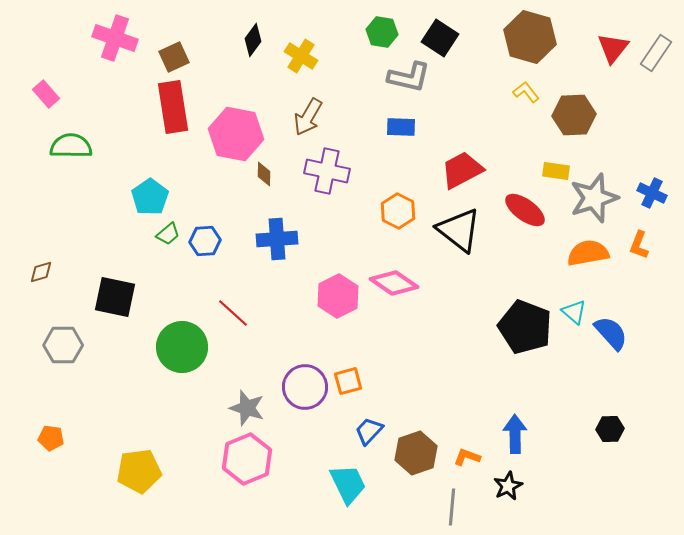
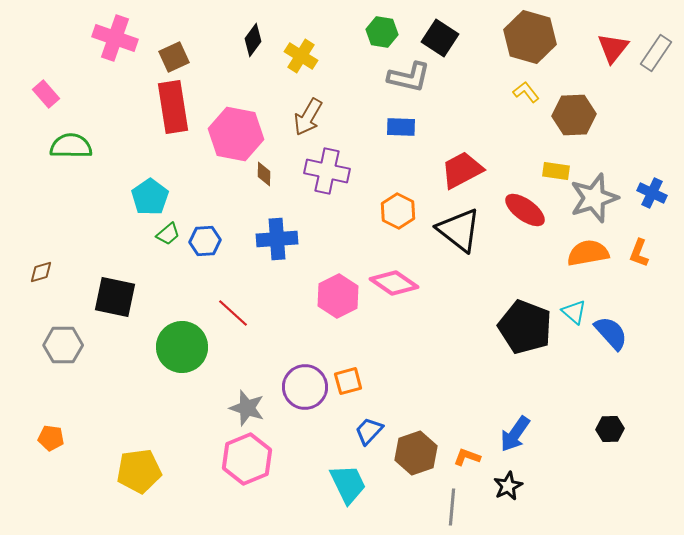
orange L-shape at (639, 245): moved 8 px down
blue arrow at (515, 434): rotated 144 degrees counterclockwise
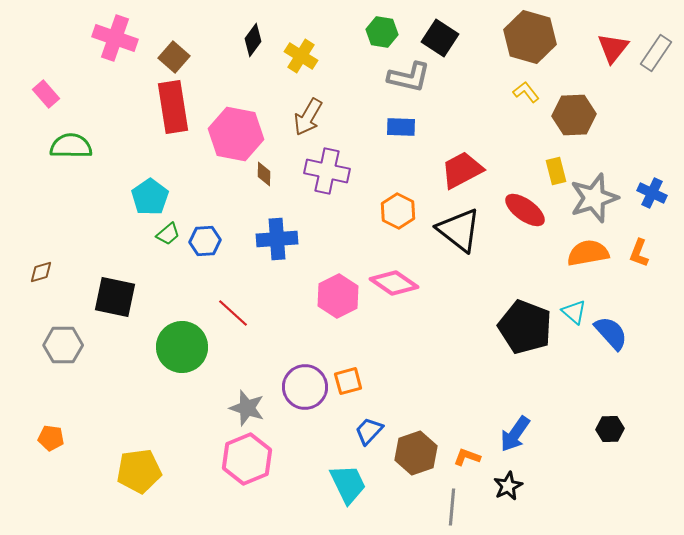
brown square at (174, 57): rotated 24 degrees counterclockwise
yellow rectangle at (556, 171): rotated 68 degrees clockwise
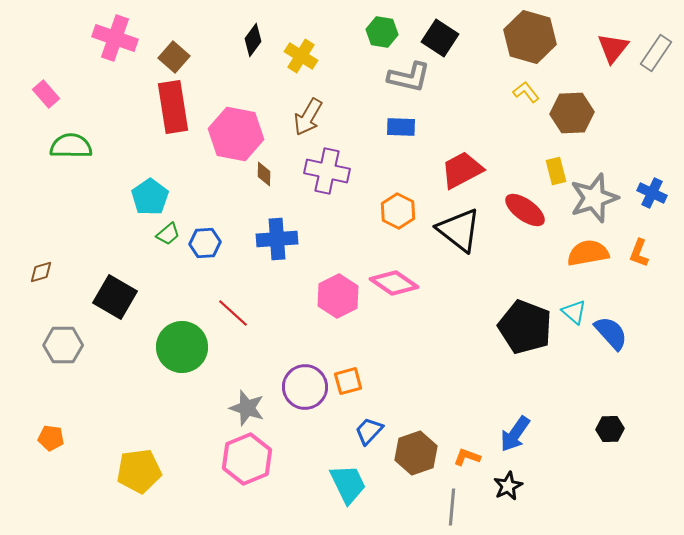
brown hexagon at (574, 115): moved 2 px left, 2 px up
blue hexagon at (205, 241): moved 2 px down
black square at (115, 297): rotated 18 degrees clockwise
